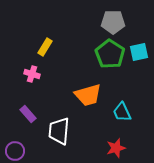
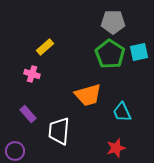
yellow rectangle: rotated 18 degrees clockwise
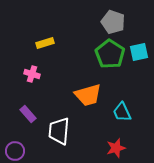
gray pentagon: rotated 20 degrees clockwise
yellow rectangle: moved 4 px up; rotated 24 degrees clockwise
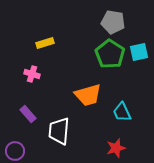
gray pentagon: rotated 10 degrees counterclockwise
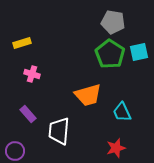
yellow rectangle: moved 23 px left
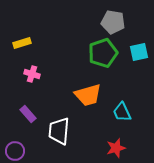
green pentagon: moved 7 px left, 1 px up; rotated 20 degrees clockwise
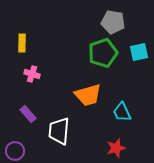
yellow rectangle: rotated 72 degrees counterclockwise
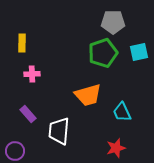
gray pentagon: rotated 10 degrees counterclockwise
pink cross: rotated 21 degrees counterclockwise
